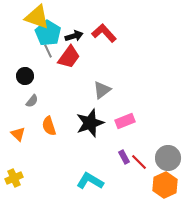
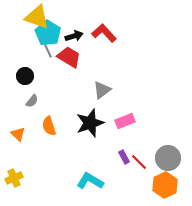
red trapezoid: rotated 95 degrees counterclockwise
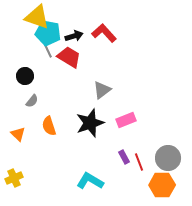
cyan pentagon: rotated 20 degrees counterclockwise
pink rectangle: moved 1 px right, 1 px up
red line: rotated 24 degrees clockwise
orange hexagon: moved 3 px left; rotated 25 degrees clockwise
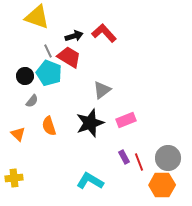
cyan pentagon: moved 1 px right, 40 px down; rotated 10 degrees clockwise
yellow cross: rotated 18 degrees clockwise
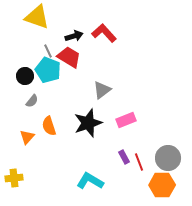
cyan pentagon: moved 1 px left, 3 px up
black star: moved 2 px left
orange triangle: moved 9 px right, 3 px down; rotated 28 degrees clockwise
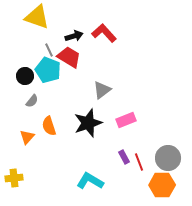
gray line: moved 1 px right, 1 px up
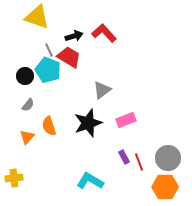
gray semicircle: moved 4 px left, 4 px down
orange hexagon: moved 3 px right, 2 px down
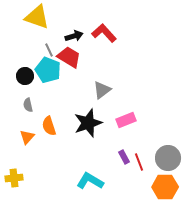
gray semicircle: rotated 128 degrees clockwise
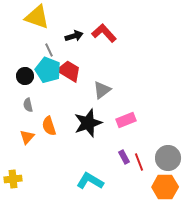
red trapezoid: moved 14 px down
yellow cross: moved 1 px left, 1 px down
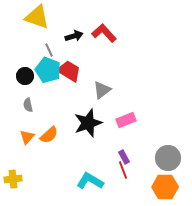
orange semicircle: moved 9 px down; rotated 114 degrees counterclockwise
red line: moved 16 px left, 8 px down
